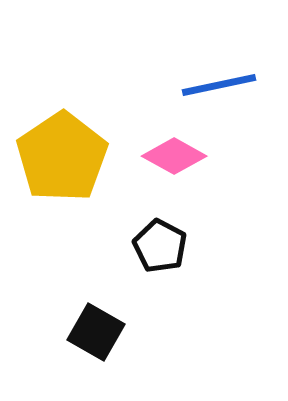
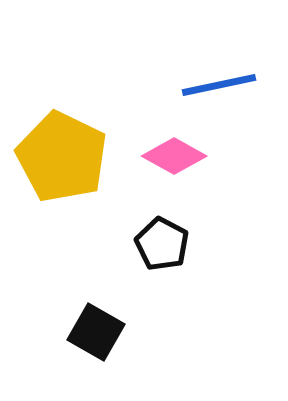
yellow pentagon: rotated 12 degrees counterclockwise
black pentagon: moved 2 px right, 2 px up
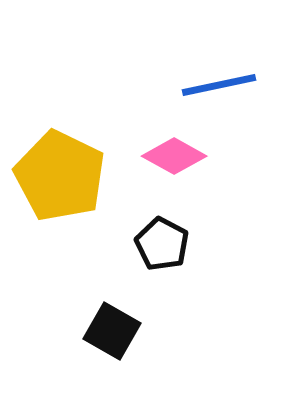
yellow pentagon: moved 2 px left, 19 px down
black square: moved 16 px right, 1 px up
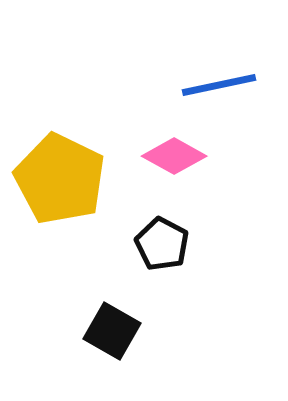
yellow pentagon: moved 3 px down
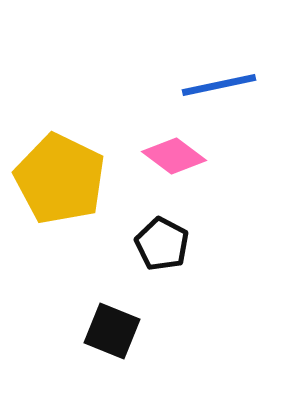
pink diamond: rotated 8 degrees clockwise
black square: rotated 8 degrees counterclockwise
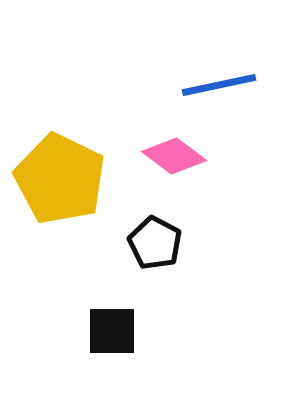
black pentagon: moved 7 px left, 1 px up
black square: rotated 22 degrees counterclockwise
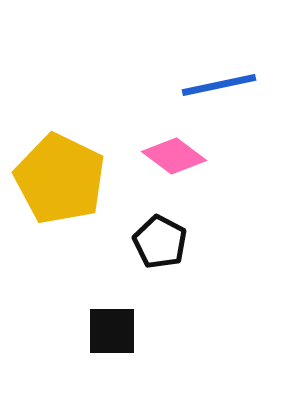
black pentagon: moved 5 px right, 1 px up
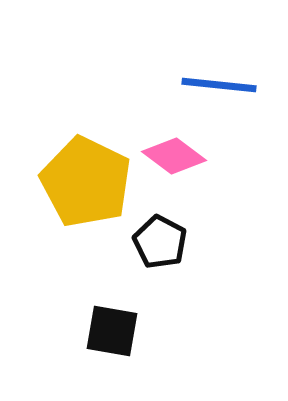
blue line: rotated 18 degrees clockwise
yellow pentagon: moved 26 px right, 3 px down
black square: rotated 10 degrees clockwise
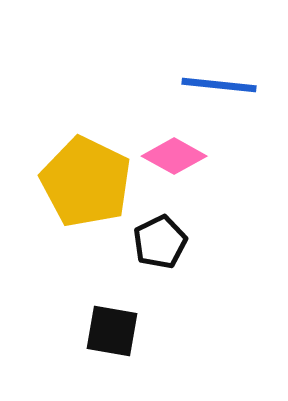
pink diamond: rotated 8 degrees counterclockwise
black pentagon: rotated 18 degrees clockwise
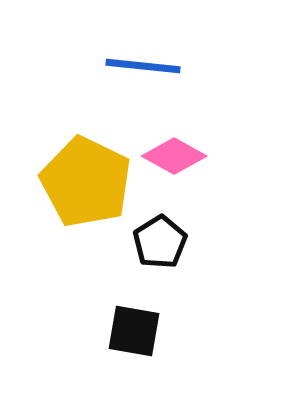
blue line: moved 76 px left, 19 px up
black pentagon: rotated 6 degrees counterclockwise
black square: moved 22 px right
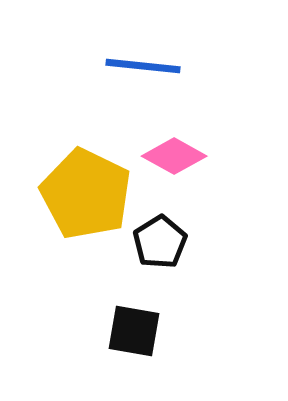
yellow pentagon: moved 12 px down
